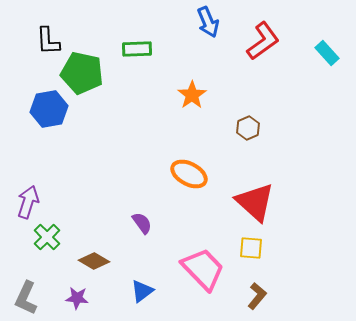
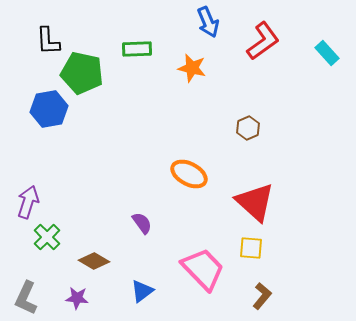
orange star: moved 27 px up; rotated 24 degrees counterclockwise
brown L-shape: moved 5 px right
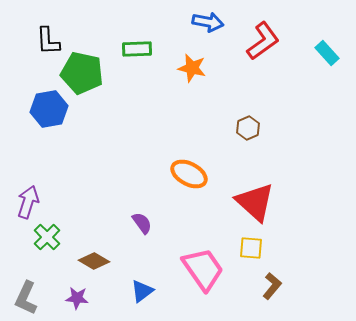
blue arrow: rotated 56 degrees counterclockwise
pink trapezoid: rotated 9 degrees clockwise
brown L-shape: moved 10 px right, 10 px up
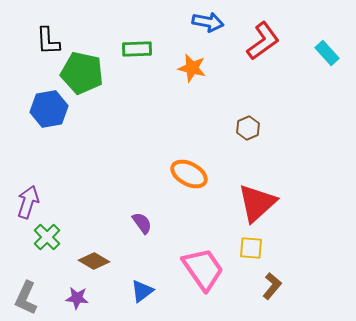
red triangle: moved 2 px right, 1 px down; rotated 36 degrees clockwise
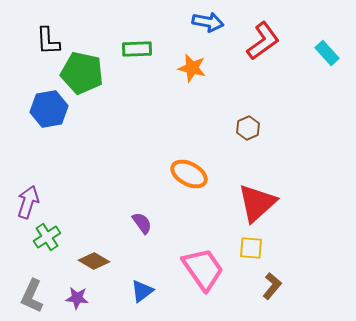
green cross: rotated 12 degrees clockwise
gray L-shape: moved 6 px right, 2 px up
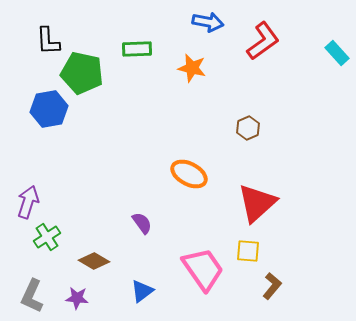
cyan rectangle: moved 10 px right
yellow square: moved 3 px left, 3 px down
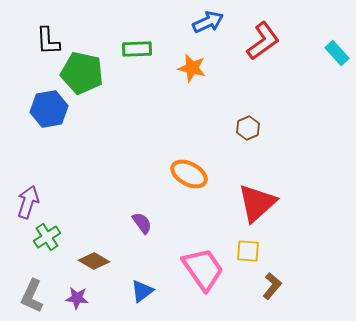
blue arrow: rotated 36 degrees counterclockwise
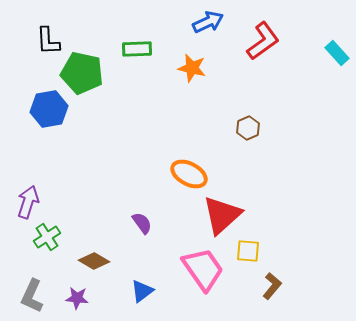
red triangle: moved 35 px left, 12 px down
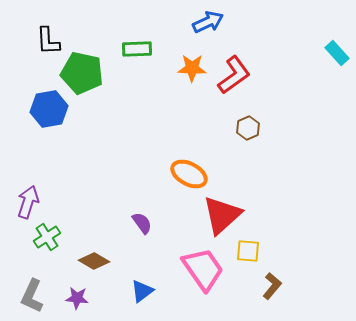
red L-shape: moved 29 px left, 34 px down
orange star: rotated 12 degrees counterclockwise
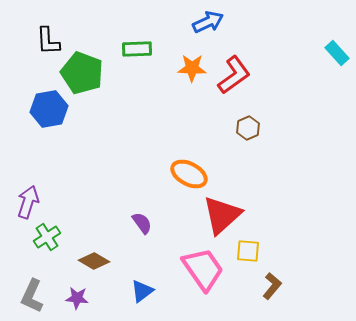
green pentagon: rotated 9 degrees clockwise
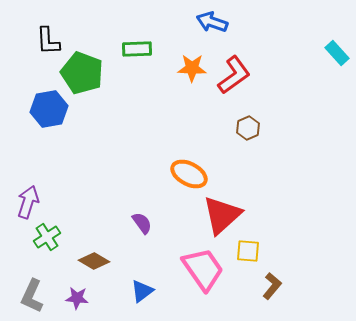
blue arrow: moved 4 px right; rotated 136 degrees counterclockwise
